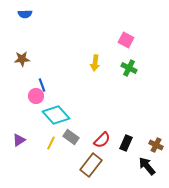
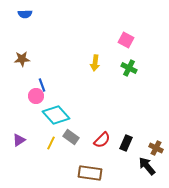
brown cross: moved 3 px down
brown rectangle: moved 1 px left, 8 px down; rotated 60 degrees clockwise
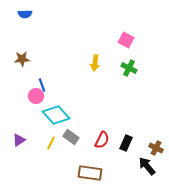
red semicircle: rotated 18 degrees counterclockwise
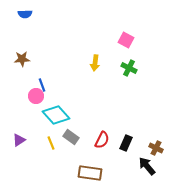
yellow line: rotated 48 degrees counterclockwise
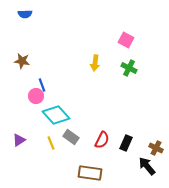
brown star: moved 2 px down; rotated 14 degrees clockwise
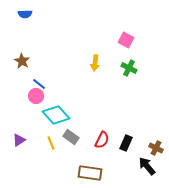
brown star: rotated 21 degrees clockwise
blue line: moved 3 px left, 1 px up; rotated 32 degrees counterclockwise
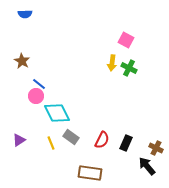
yellow arrow: moved 17 px right
cyan diamond: moved 1 px right, 2 px up; rotated 16 degrees clockwise
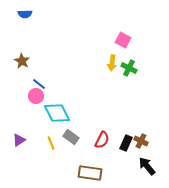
pink square: moved 3 px left
brown cross: moved 15 px left, 7 px up
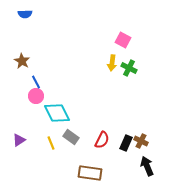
blue line: moved 3 px left, 2 px up; rotated 24 degrees clockwise
black arrow: rotated 18 degrees clockwise
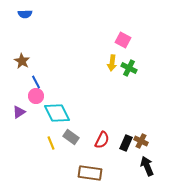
purple triangle: moved 28 px up
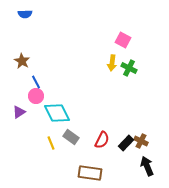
black rectangle: rotated 21 degrees clockwise
